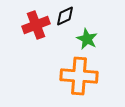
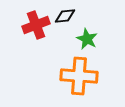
black diamond: rotated 20 degrees clockwise
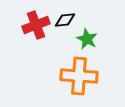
black diamond: moved 4 px down
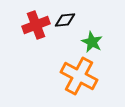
green star: moved 5 px right, 3 px down
orange cross: rotated 24 degrees clockwise
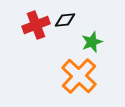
green star: rotated 25 degrees clockwise
orange cross: rotated 15 degrees clockwise
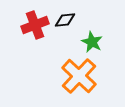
red cross: moved 1 px left
green star: rotated 25 degrees counterclockwise
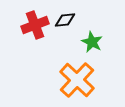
orange cross: moved 2 px left, 4 px down
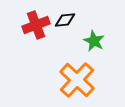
red cross: moved 1 px right
green star: moved 2 px right, 1 px up
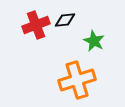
orange cross: rotated 30 degrees clockwise
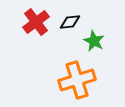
black diamond: moved 5 px right, 2 px down
red cross: moved 3 px up; rotated 16 degrees counterclockwise
